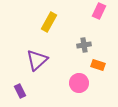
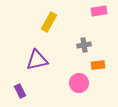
pink rectangle: rotated 56 degrees clockwise
purple triangle: rotated 30 degrees clockwise
orange rectangle: rotated 24 degrees counterclockwise
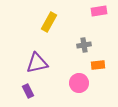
purple triangle: moved 3 px down
purple rectangle: moved 8 px right
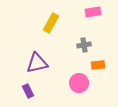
pink rectangle: moved 6 px left, 1 px down
yellow rectangle: moved 2 px right, 1 px down
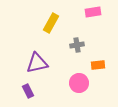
gray cross: moved 7 px left
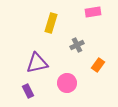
yellow rectangle: rotated 12 degrees counterclockwise
gray cross: rotated 16 degrees counterclockwise
orange rectangle: rotated 48 degrees counterclockwise
pink circle: moved 12 px left
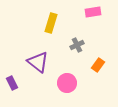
purple triangle: moved 1 px right, 1 px up; rotated 50 degrees clockwise
purple rectangle: moved 16 px left, 8 px up
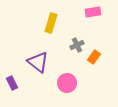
orange rectangle: moved 4 px left, 8 px up
